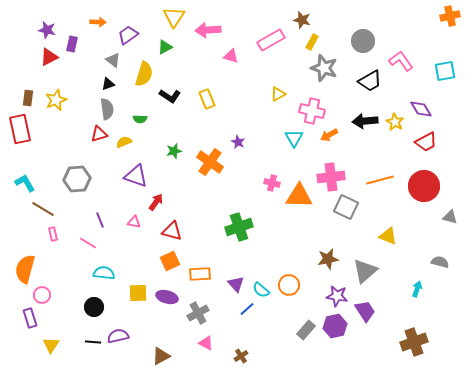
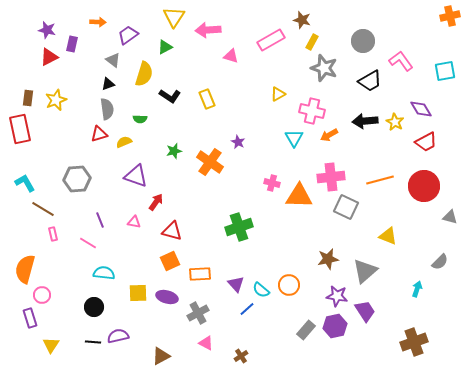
gray semicircle at (440, 262): rotated 120 degrees clockwise
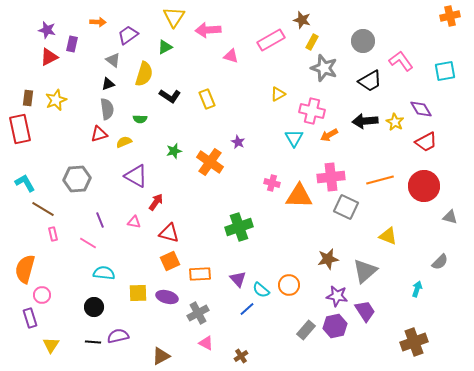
purple triangle at (136, 176): rotated 10 degrees clockwise
red triangle at (172, 231): moved 3 px left, 2 px down
purple triangle at (236, 284): moved 2 px right, 5 px up
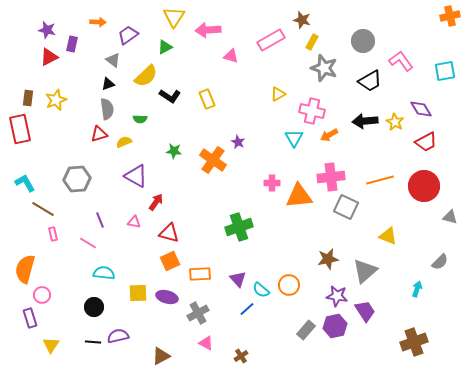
yellow semicircle at (144, 74): moved 2 px right, 2 px down; rotated 30 degrees clockwise
green star at (174, 151): rotated 21 degrees clockwise
orange cross at (210, 162): moved 3 px right, 2 px up
pink cross at (272, 183): rotated 14 degrees counterclockwise
orange triangle at (299, 196): rotated 8 degrees counterclockwise
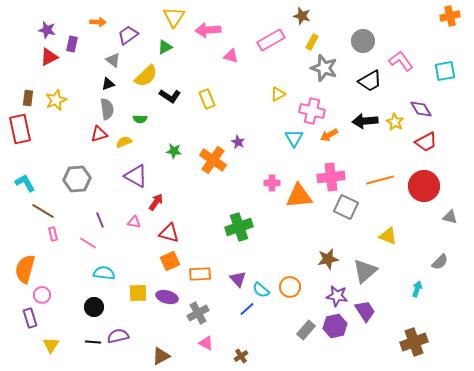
brown star at (302, 20): moved 4 px up
brown line at (43, 209): moved 2 px down
orange circle at (289, 285): moved 1 px right, 2 px down
